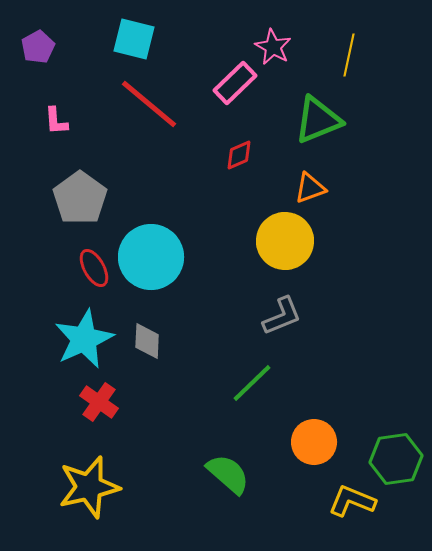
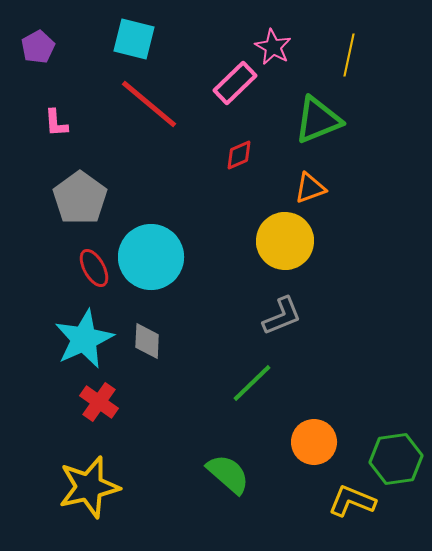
pink L-shape: moved 2 px down
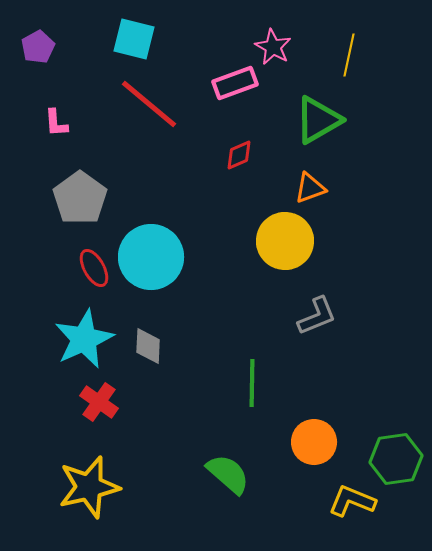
pink rectangle: rotated 24 degrees clockwise
green triangle: rotated 8 degrees counterclockwise
gray L-shape: moved 35 px right
gray diamond: moved 1 px right, 5 px down
green line: rotated 45 degrees counterclockwise
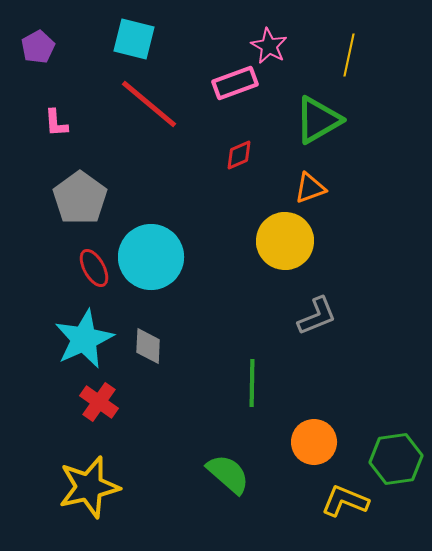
pink star: moved 4 px left, 1 px up
yellow L-shape: moved 7 px left
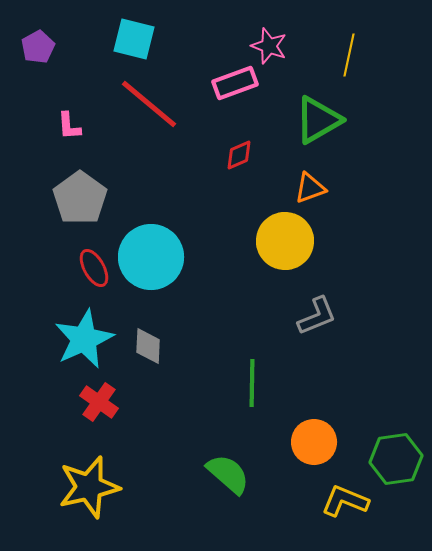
pink star: rotated 9 degrees counterclockwise
pink L-shape: moved 13 px right, 3 px down
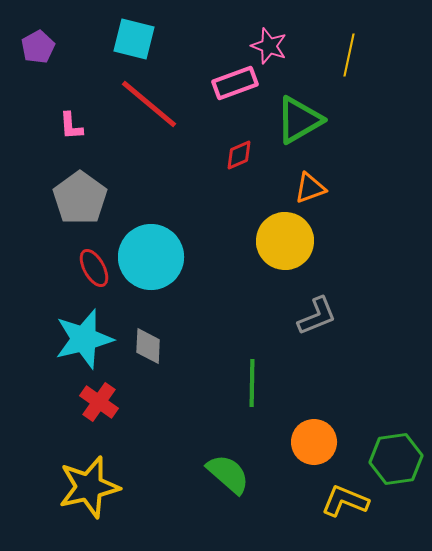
green triangle: moved 19 px left
pink L-shape: moved 2 px right
cyan star: rotated 10 degrees clockwise
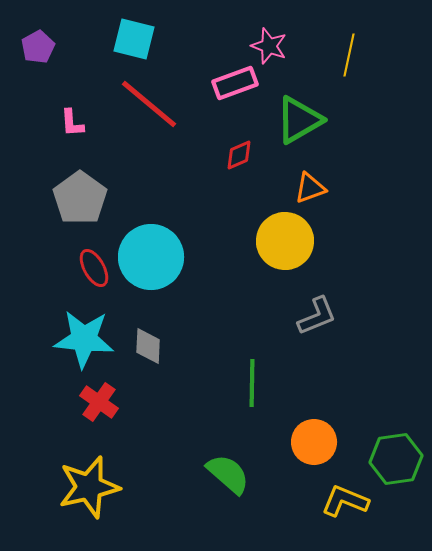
pink L-shape: moved 1 px right, 3 px up
cyan star: rotated 20 degrees clockwise
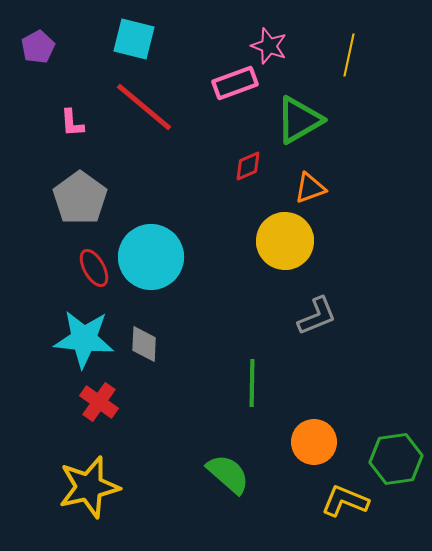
red line: moved 5 px left, 3 px down
red diamond: moved 9 px right, 11 px down
gray diamond: moved 4 px left, 2 px up
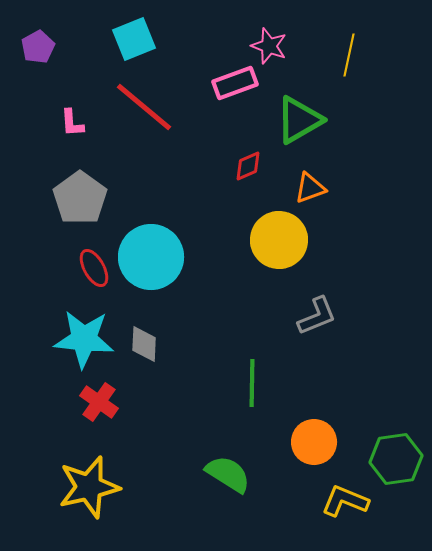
cyan square: rotated 36 degrees counterclockwise
yellow circle: moved 6 px left, 1 px up
green semicircle: rotated 9 degrees counterclockwise
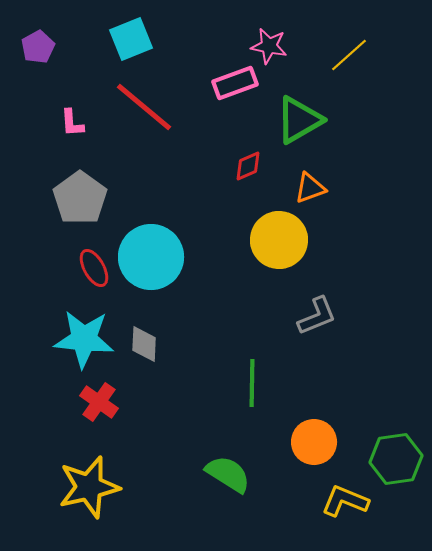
cyan square: moved 3 px left
pink star: rotated 9 degrees counterclockwise
yellow line: rotated 36 degrees clockwise
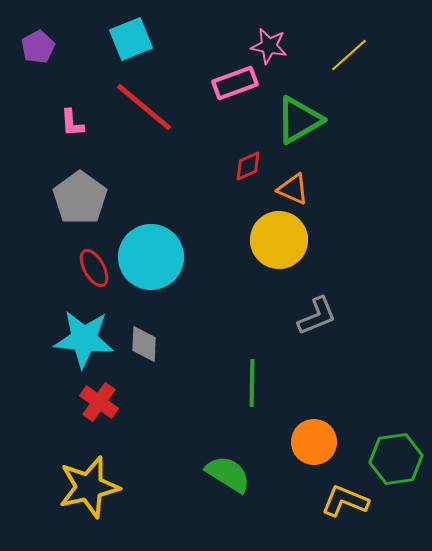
orange triangle: moved 17 px left, 1 px down; rotated 44 degrees clockwise
